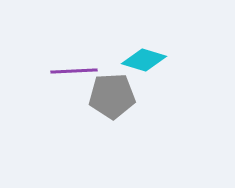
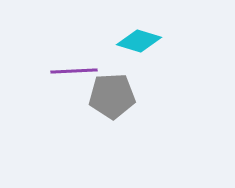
cyan diamond: moved 5 px left, 19 px up
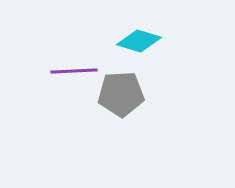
gray pentagon: moved 9 px right, 2 px up
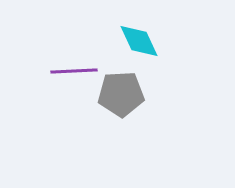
cyan diamond: rotated 48 degrees clockwise
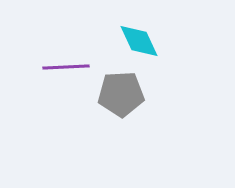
purple line: moved 8 px left, 4 px up
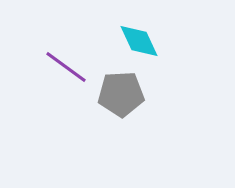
purple line: rotated 39 degrees clockwise
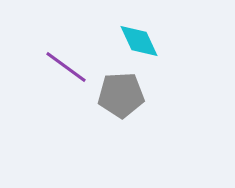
gray pentagon: moved 1 px down
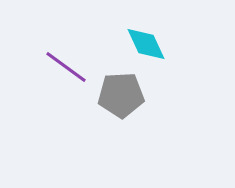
cyan diamond: moved 7 px right, 3 px down
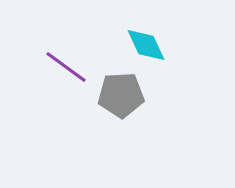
cyan diamond: moved 1 px down
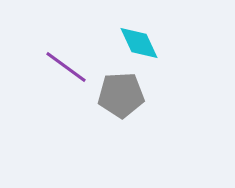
cyan diamond: moved 7 px left, 2 px up
